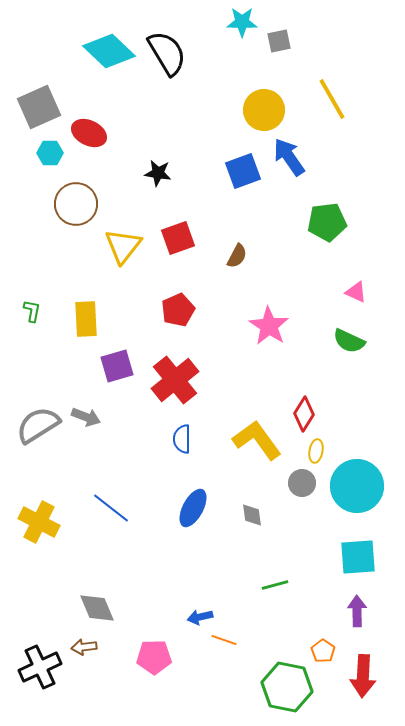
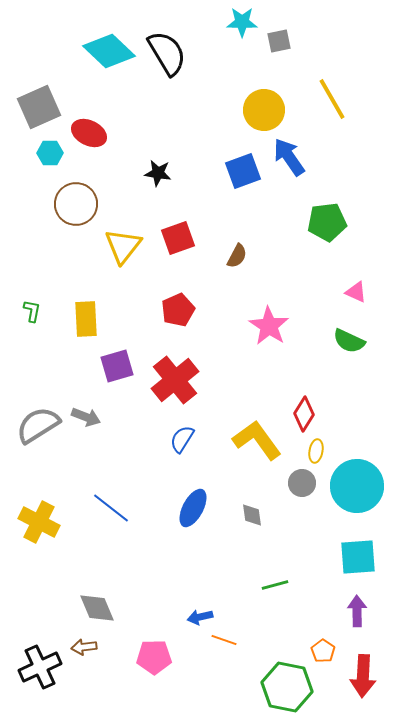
blue semicircle at (182, 439): rotated 32 degrees clockwise
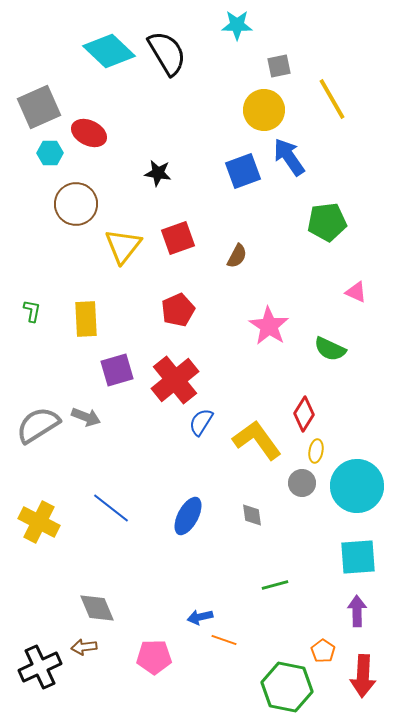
cyan star at (242, 22): moved 5 px left, 3 px down
gray square at (279, 41): moved 25 px down
green semicircle at (349, 341): moved 19 px left, 8 px down
purple square at (117, 366): moved 4 px down
blue semicircle at (182, 439): moved 19 px right, 17 px up
blue ellipse at (193, 508): moved 5 px left, 8 px down
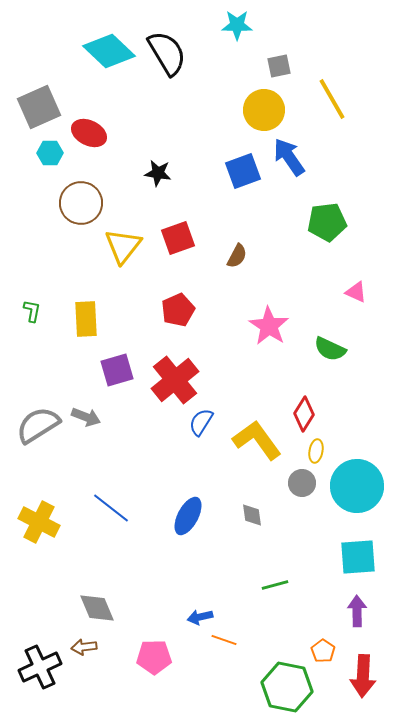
brown circle at (76, 204): moved 5 px right, 1 px up
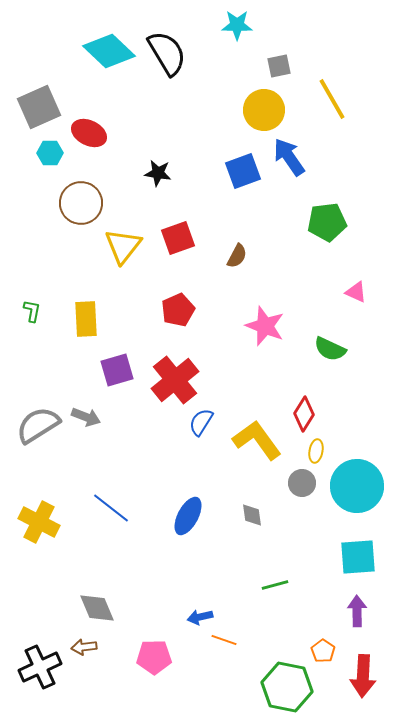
pink star at (269, 326): moved 4 px left; rotated 12 degrees counterclockwise
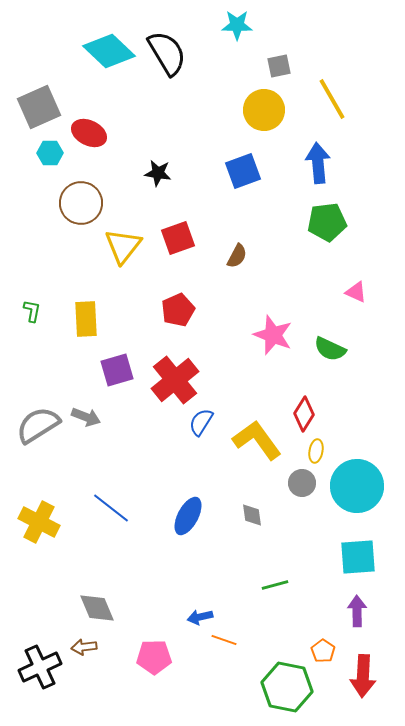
blue arrow at (289, 157): moved 29 px right, 6 px down; rotated 30 degrees clockwise
pink star at (265, 326): moved 8 px right, 9 px down
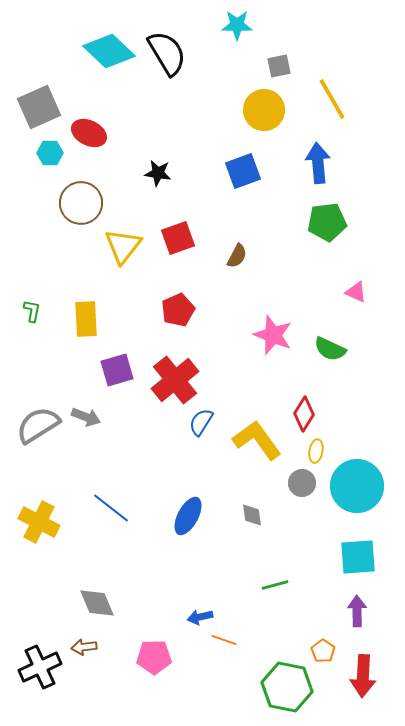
gray diamond at (97, 608): moved 5 px up
